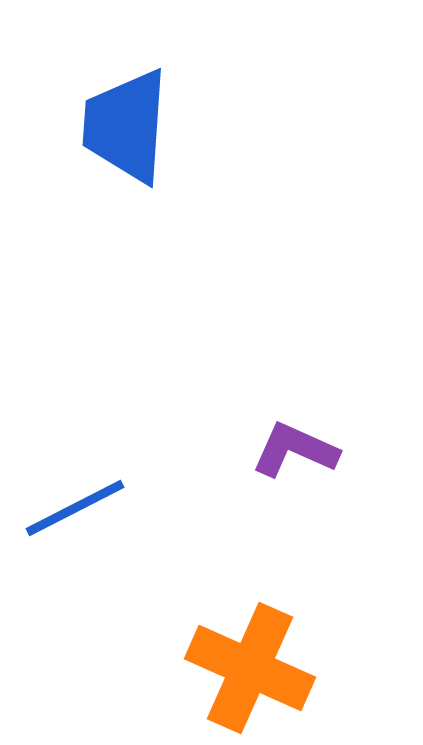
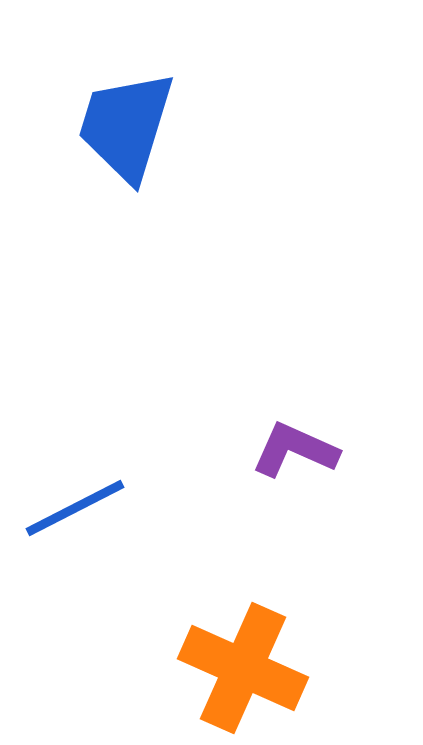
blue trapezoid: rotated 13 degrees clockwise
orange cross: moved 7 px left
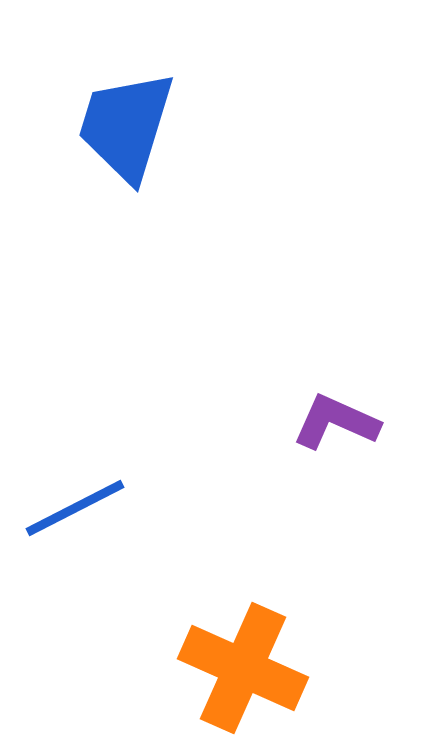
purple L-shape: moved 41 px right, 28 px up
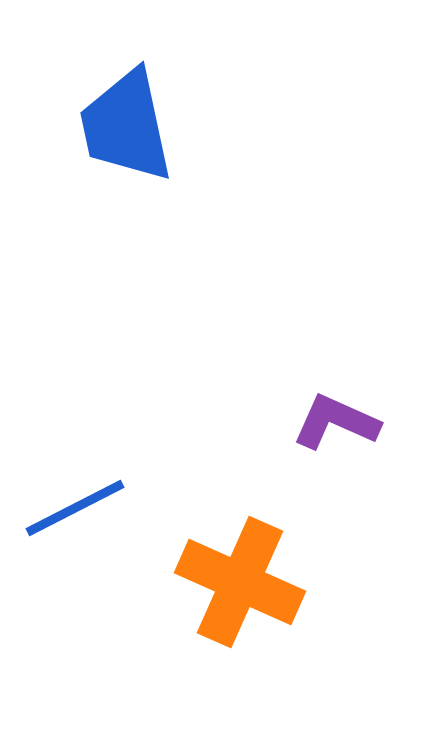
blue trapezoid: rotated 29 degrees counterclockwise
orange cross: moved 3 px left, 86 px up
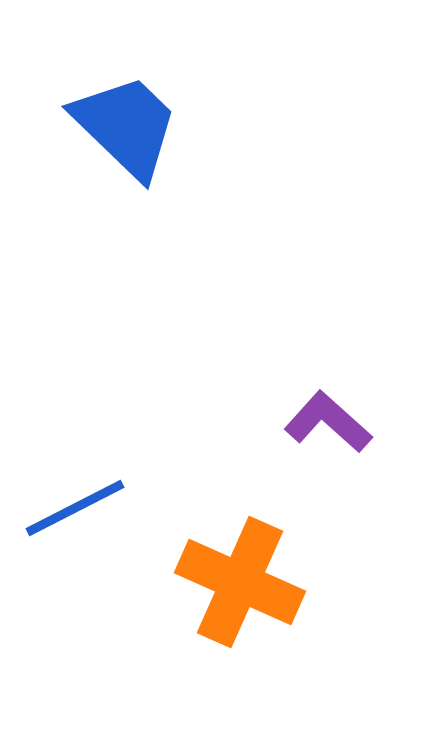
blue trapezoid: rotated 146 degrees clockwise
purple L-shape: moved 8 px left; rotated 18 degrees clockwise
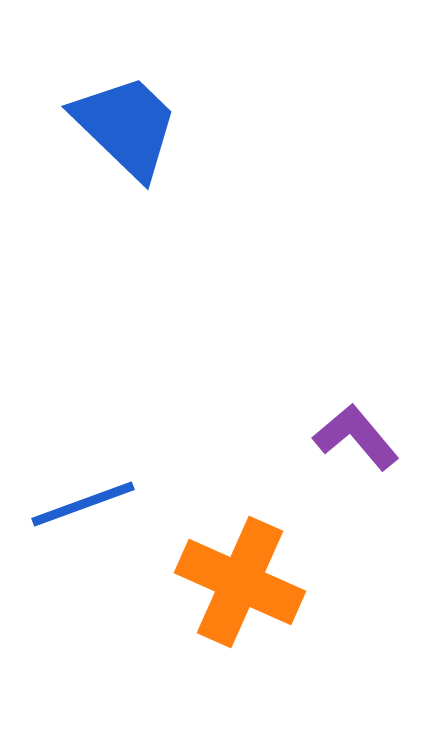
purple L-shape: moved 28 px right, 15 px down; rotated 8 degrees clockwise
blue line: moved 8 px right, 4 px up; rotated 7 degrees clockwise
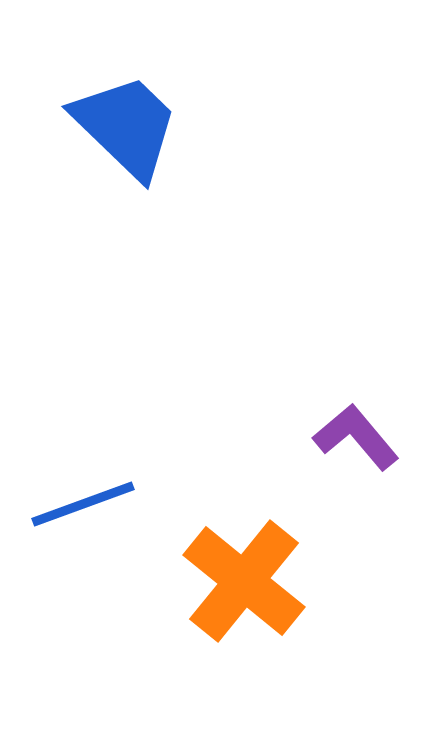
orange cross: moved 4 px right, 1 px up; rotated 15 degrees clockwise
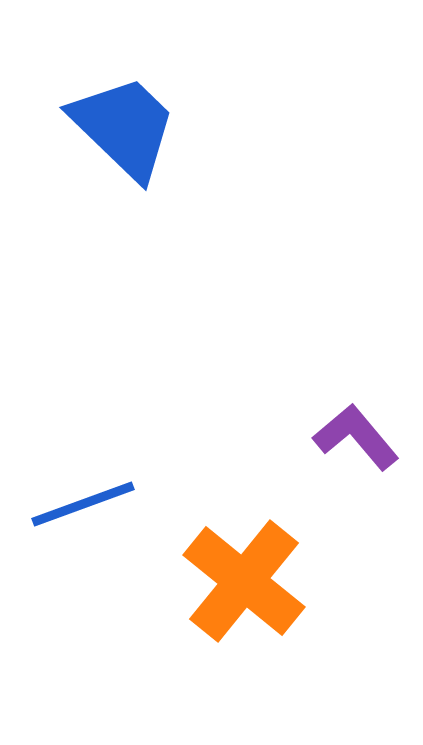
blue trapezoid: moved 2 px left, 1 px down
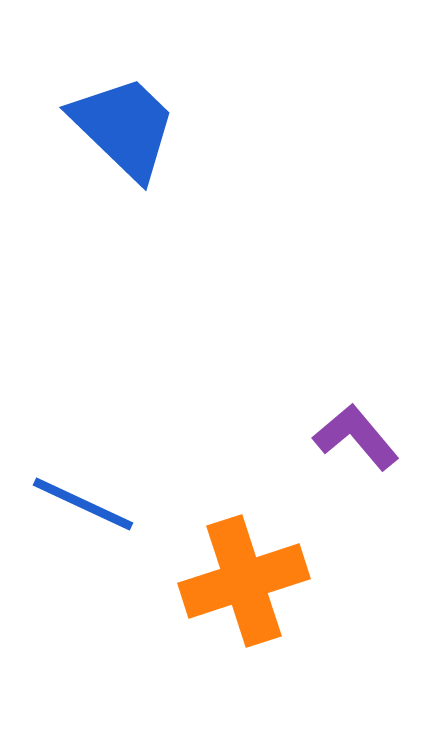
blue line: rotated 45 degrees clockwise
orange cross: rotated 33 degrees clockwise
